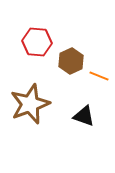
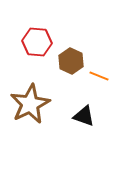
brown hexagon: rotated 10 degrees counterclockwise
brown star: rotated 6 degrees counterclockwise
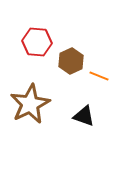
brown hexagon: rotated 10 degrees clockwise
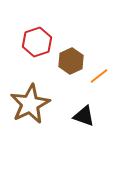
red hexagon: rotated 24 degrees counterclockwise
orange line: rotated 60 degrees counterclockwise
